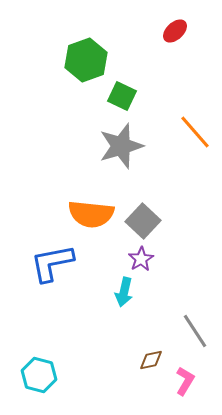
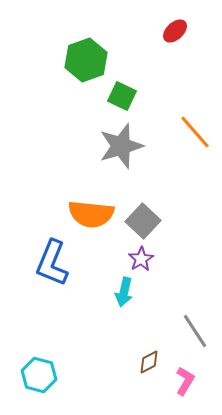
blue L-shape: rotated 57 degrees counterclockwise
brown diamond: moved 2 px left, 2 px down; rotated 15 degrees counterclockwise
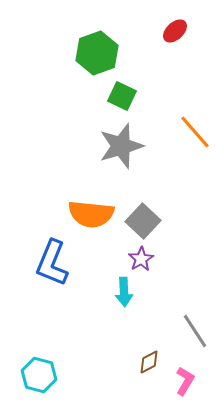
green hexagon: moved 11 px right, 7 px up
cyan arrow: rotated 16 degrees counterclockwise
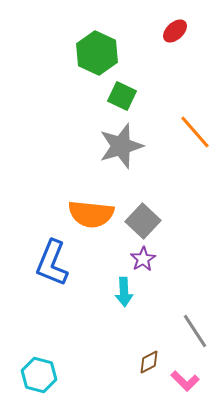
green hexagon: rotated 15 degrees counterclockwise
purple star: moved 2 px right
pink L-shape: rotated 104 degrees clockwise
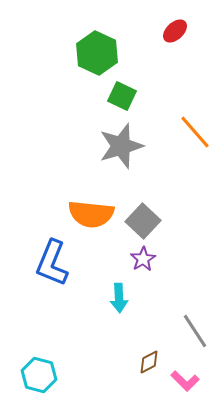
cyan arrow: moved 5 px left, 6 px down
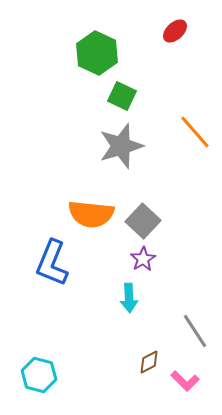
cyan arrow: moved 10 px right
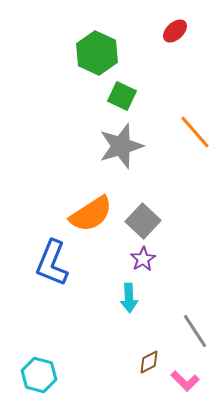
orange semicircle: rotated 39 degrees counterclockwise
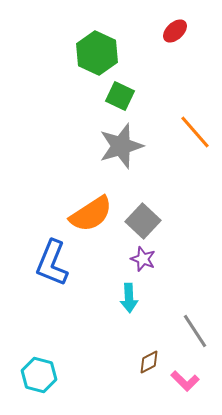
green square: moved 2 px left
purple star: rotated 20 degrees counterclockwise
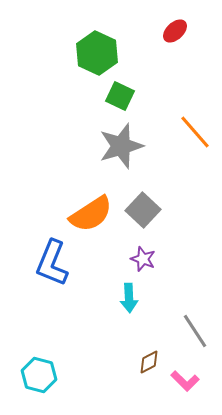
gray square: moved 11 px up
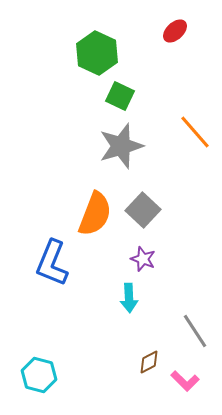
orange semicircle: moved 4 px right; rotated 36 degrees counterclockwise
